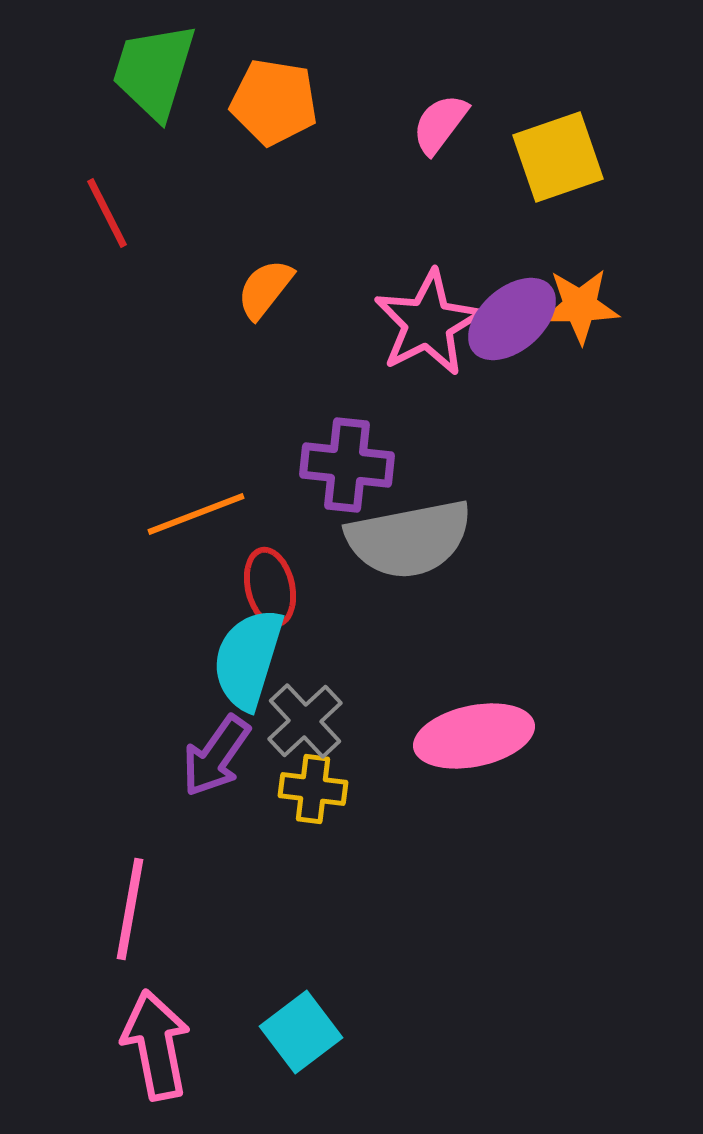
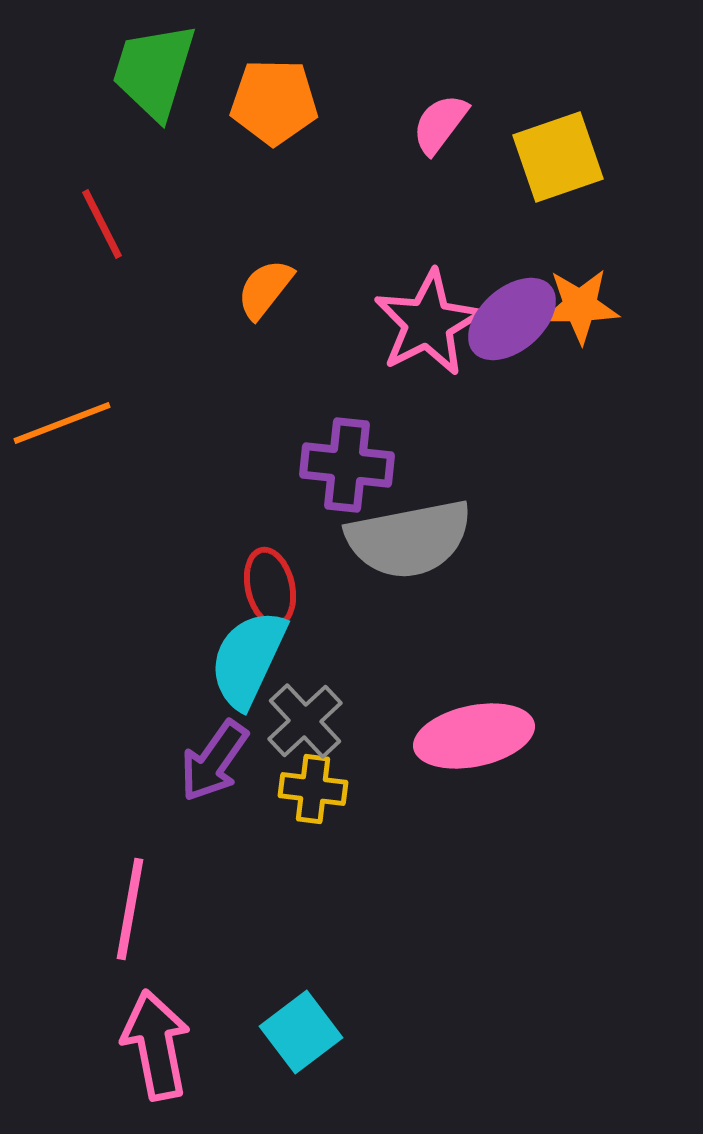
orange pentagon: rotated 8 degrees counterclockwise
red line: moved 5 px left, 11 px down
orange line: moved 134 px left, 91 px up
cyan semicircle: rotated 8 degrees clockwise
purple arrow: moved 2 px left, 5 px down
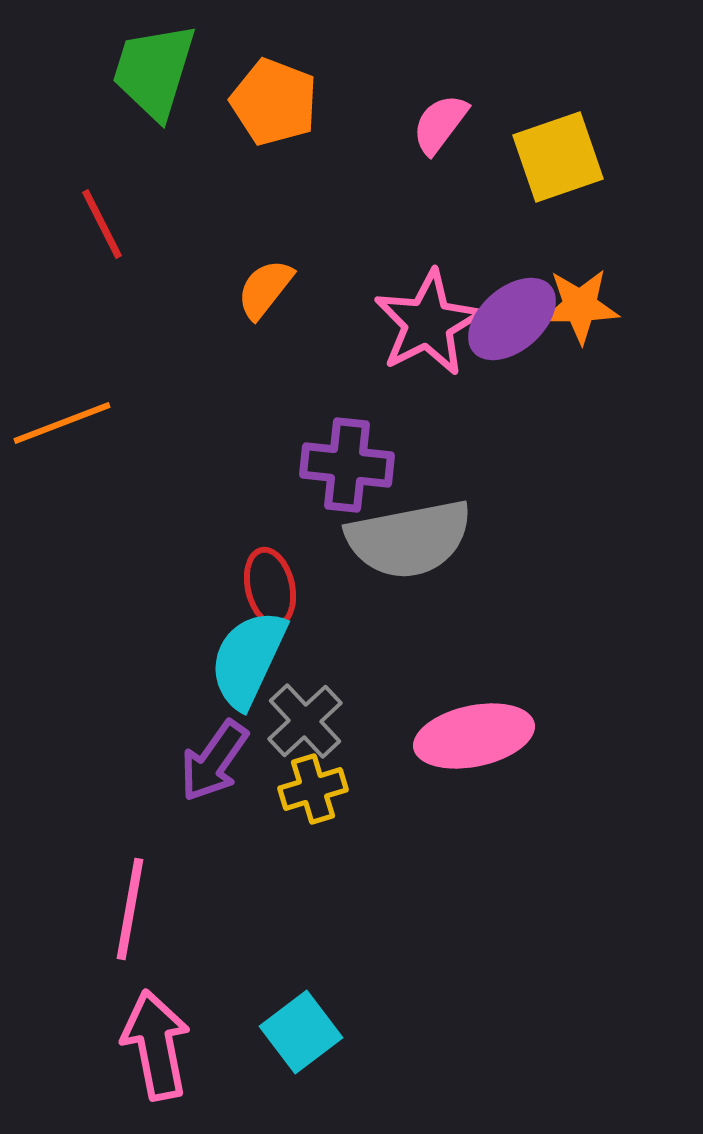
orange pentagon: rotated 20 degrees clockwise
yellow cross: rotated 24 degrees counterclockwise
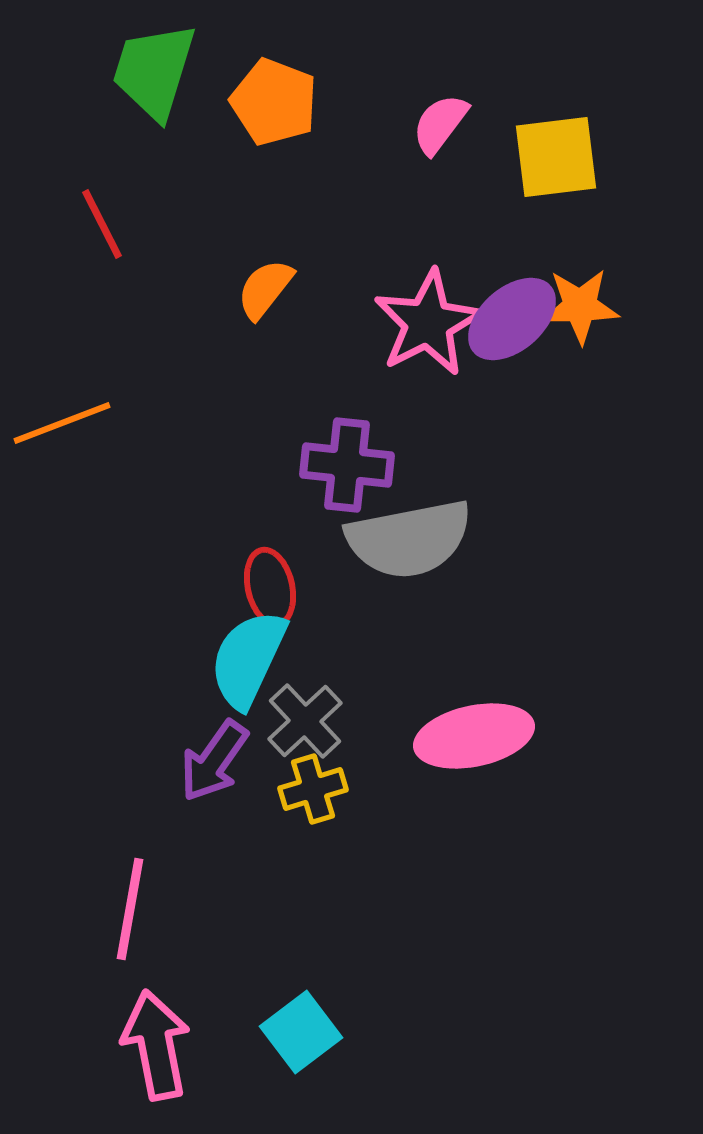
yellow square: moved 2 px left; rotated 12 degrees clockwise
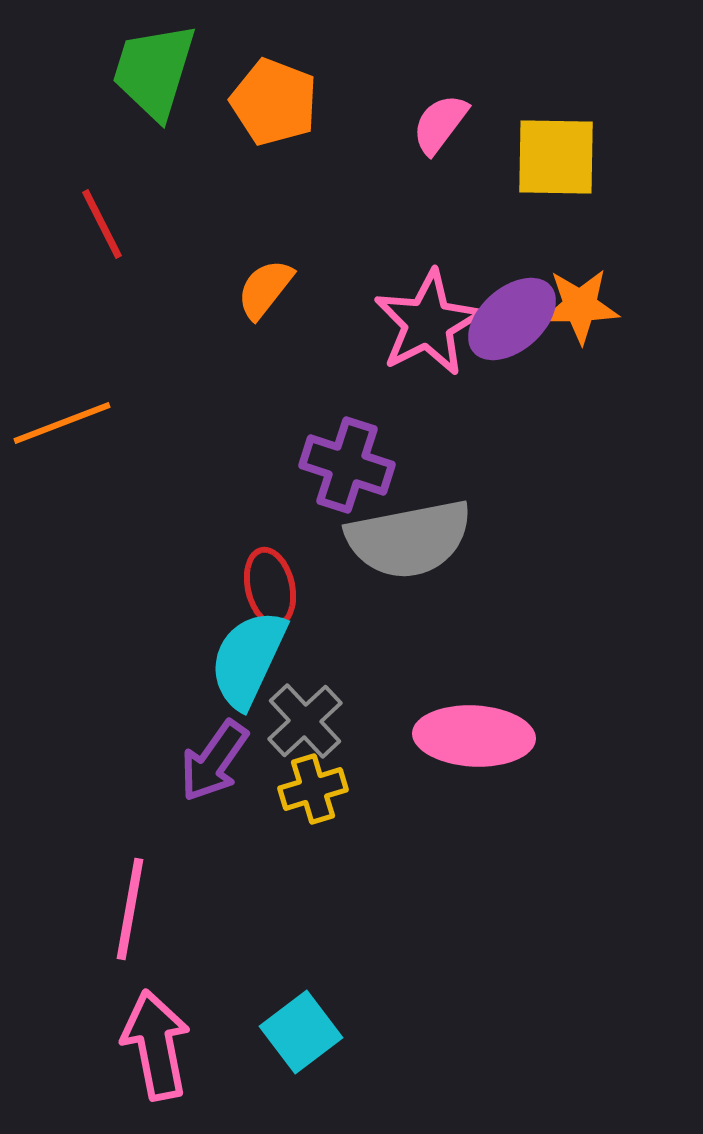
yellow square: rotated 8 degrees clockwise
purple cross: rotated 12 degrees clockwise
pink ellipse: rotated 15 degrees clockwise
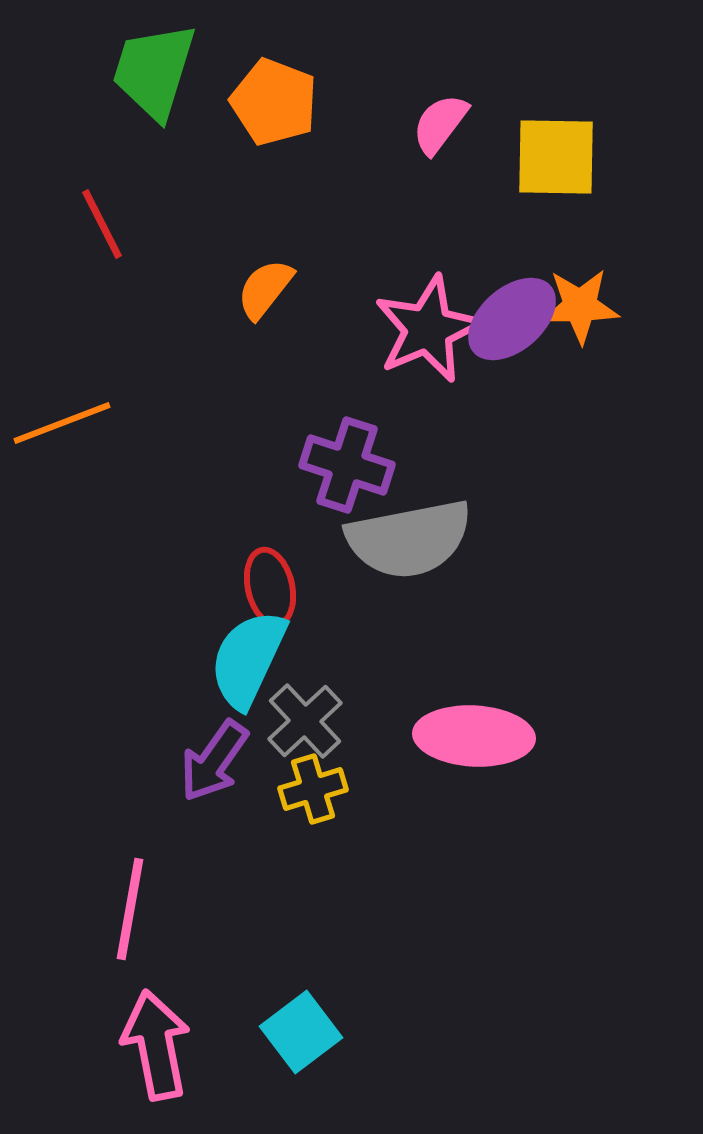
pink star: moved 6 px down; rotated 4 degrees clockwise
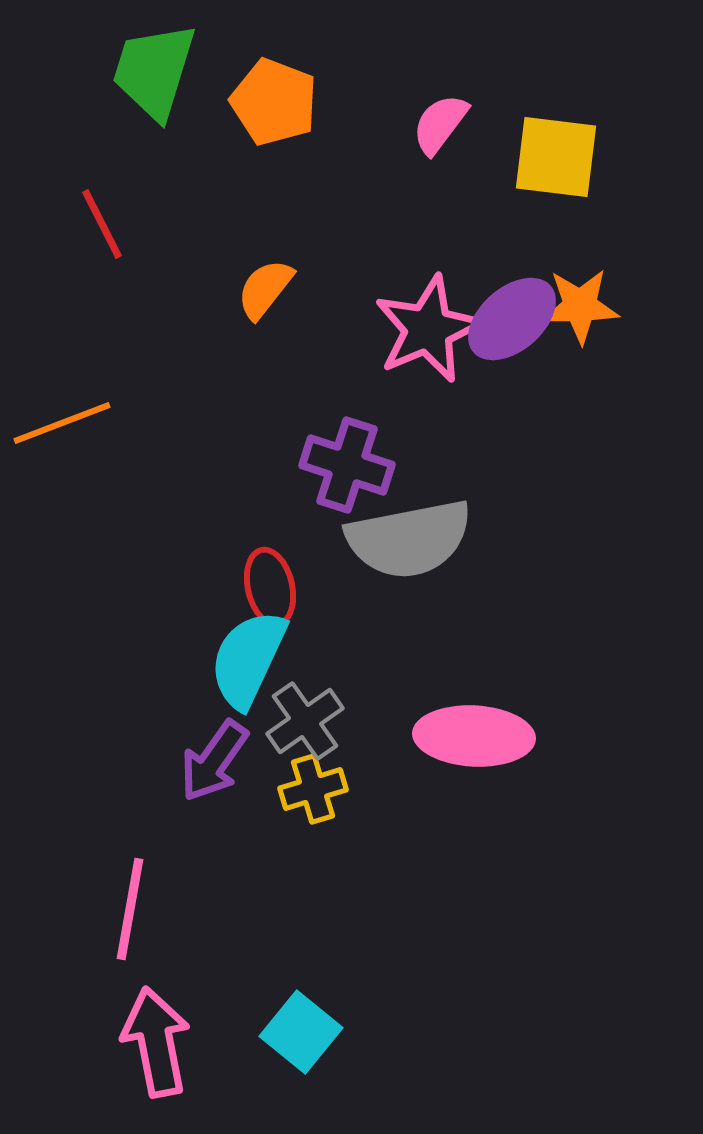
yellow square: rotated 6 degrees clockwise
gray cross: rotated 8 degrees clockwise
cyan square: rotated 14 degrees counterclockwise
pink arrow: moved 3 px up
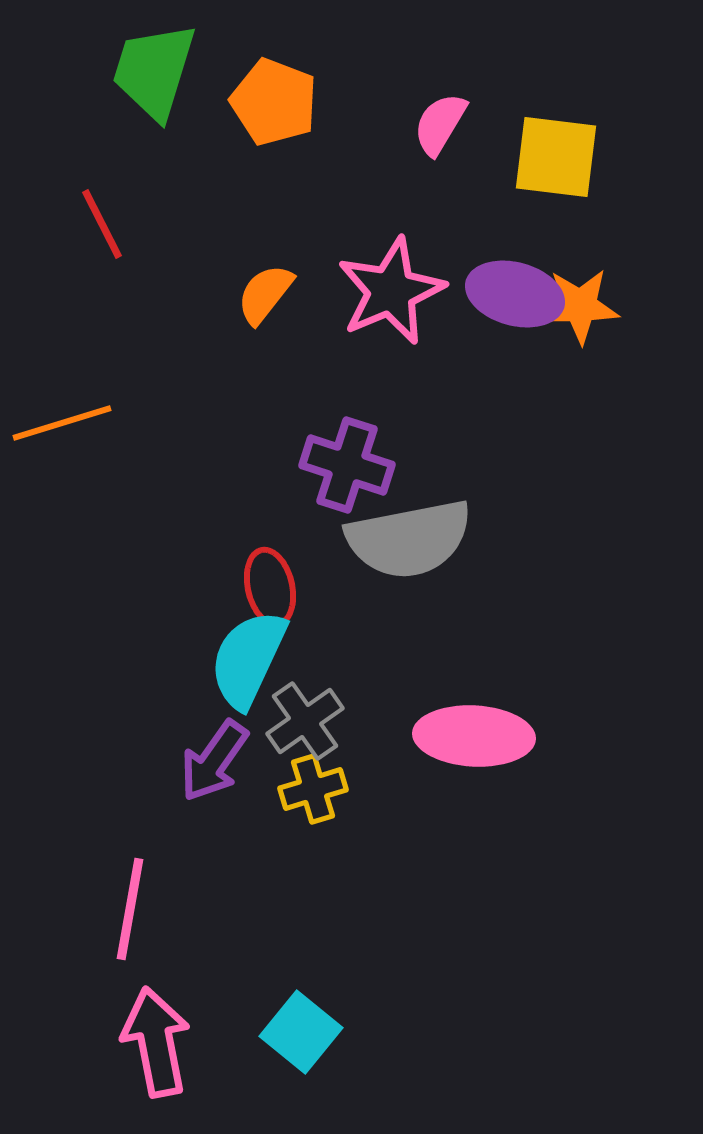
pink semicircle: rotated 6 degrees counterclockwise
orange semicircle: moved 5 px down
purple ellipse: moved 3 px right, 25 px up; rotated 56 degrees clockwise
pink star: moved 37 px left, 38 px up
orange line: rotated 4 degrees clockwise
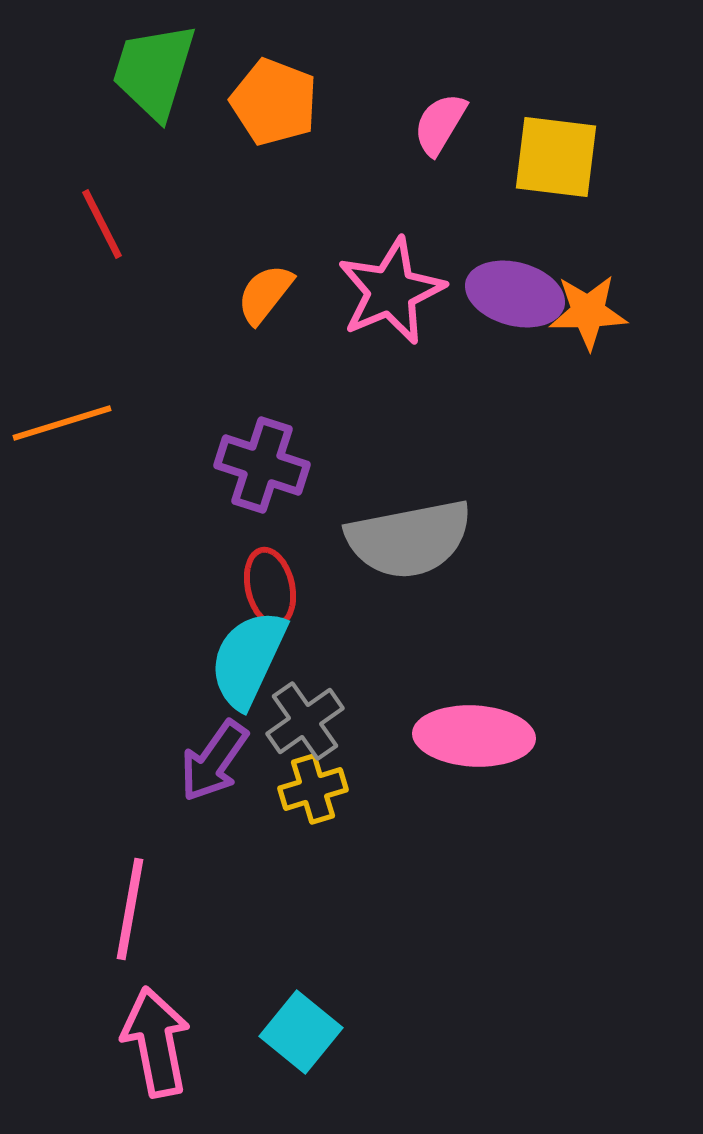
orange star: moved 8 px right, 6 px down
purple cross: moved 85 px left
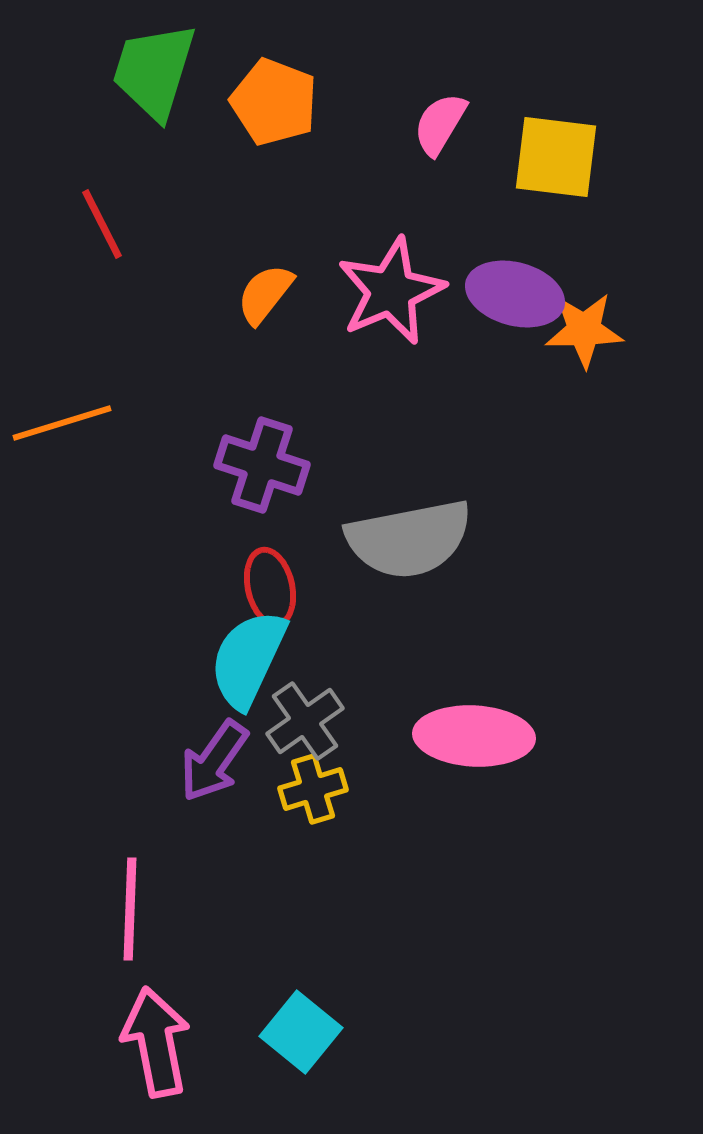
orange star: moved 4 px left, 18 px down
pink line: rotated 8 degrees counterclockwise
